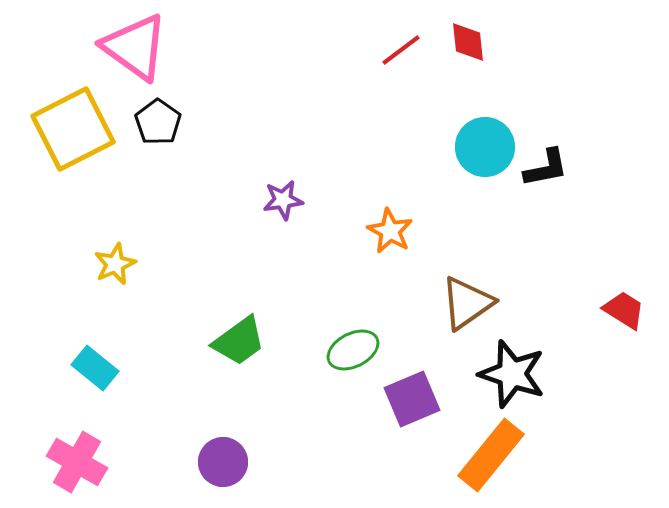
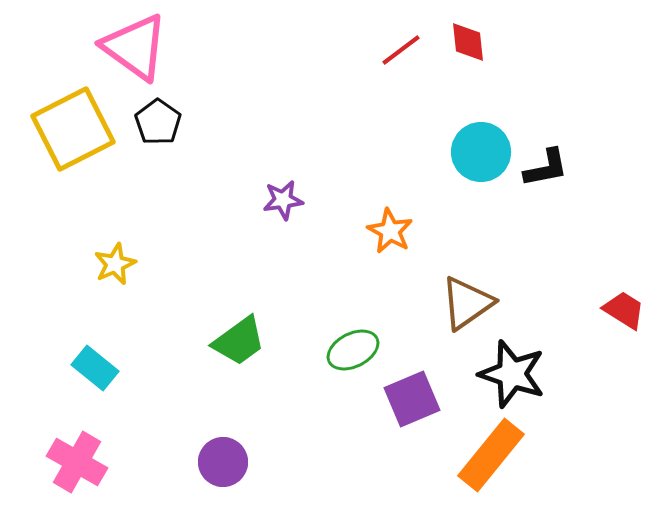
cyan circle: moved 4 px left, 5 px down
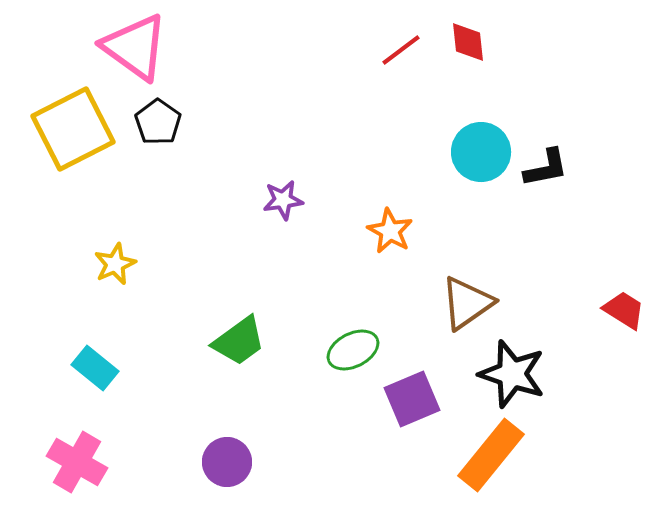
purple circle: moved 4 px right
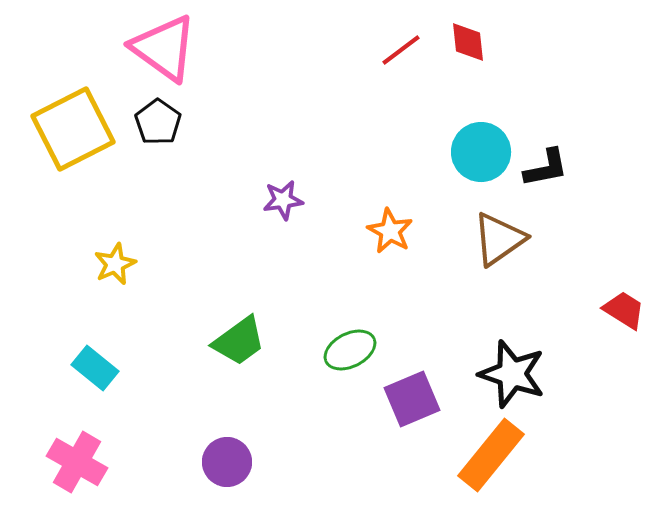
pink triangle: moved 29 px right, 1 px down
brown triangle: moved 32 px right, 64 px up
green ellipse: moved 3 px left
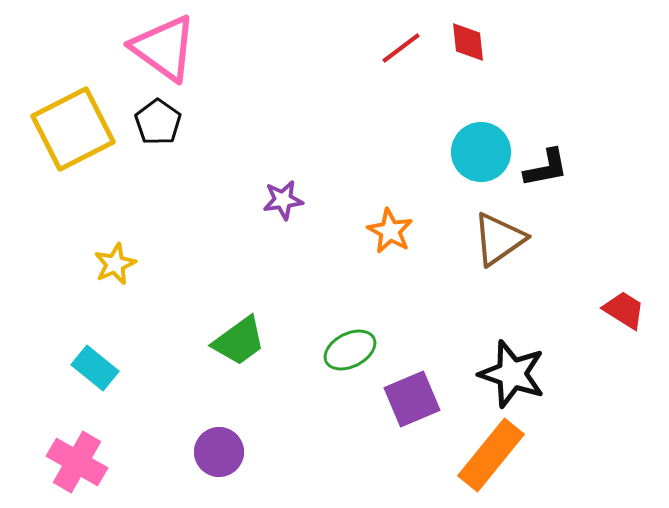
red line: moved 2 px up
purple circle: moved 8 px left, 10 px up
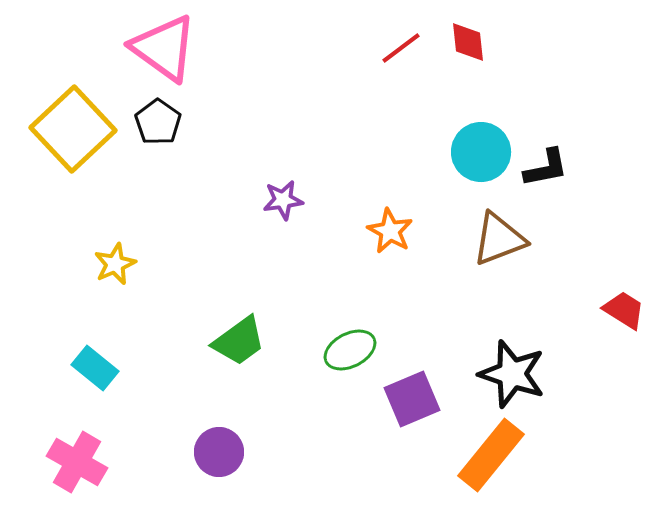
yellow square: rotated 16 degrees counterclockwise
brown triangle: rotated 14 degrees clockwise
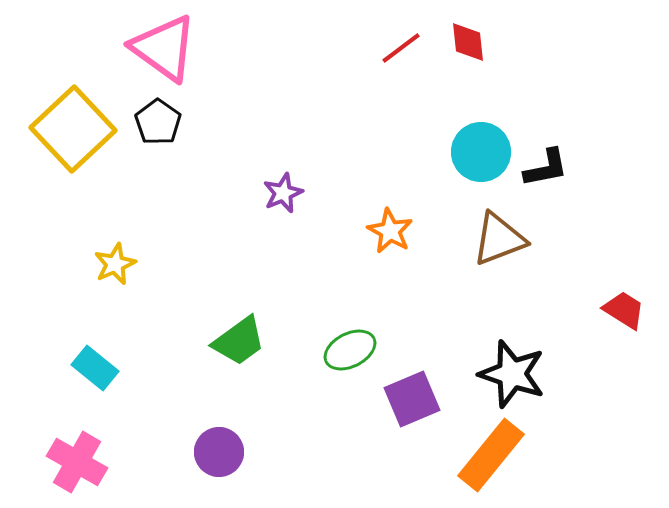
purple star: moved 7 px up; rotated 15 degrees counterclockwise
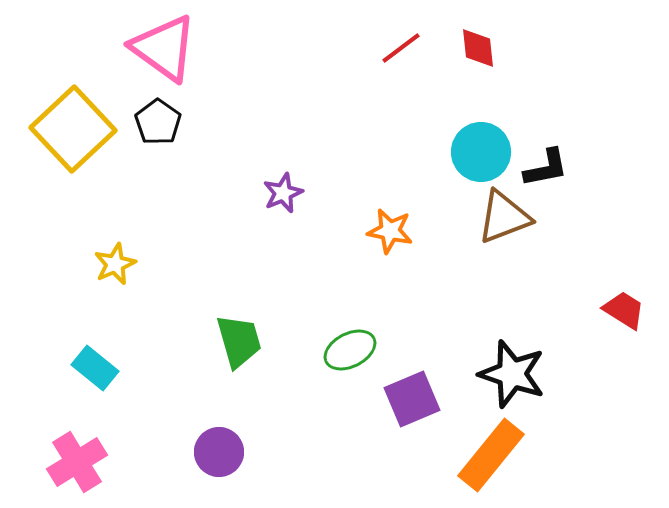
red diamond: moved 10 px right, 6 px down
orange star: rotated 18 degrees counterclockwise
brown triangle: moved 5 px right, 22 px up
green trapezoid: rotated 70 degrees counterclockwise
pink cross: rotated 28 degrees clockwise
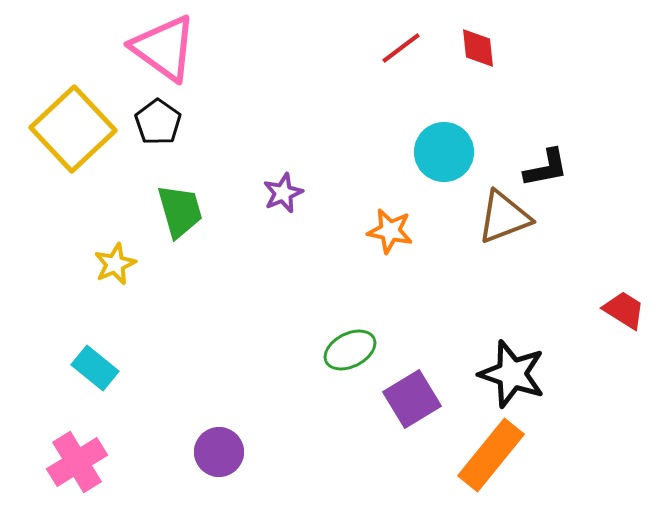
cyan circle: moved 37 px left
green trapezoid: moved 59 px left, 130 px up
purple square: rotated 8 degrees counterclockwise
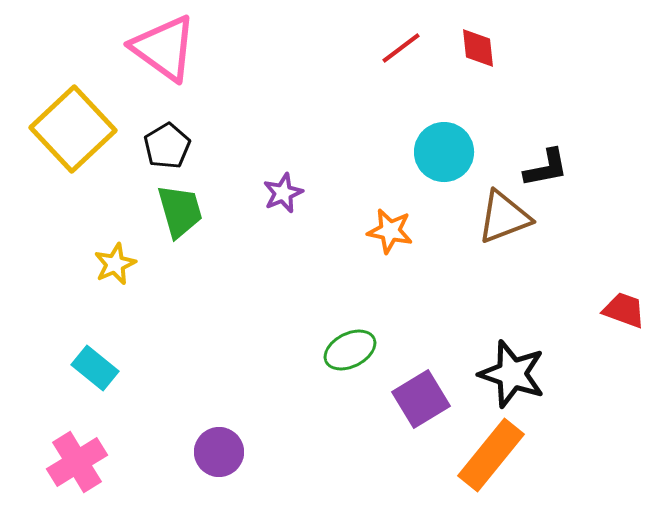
black pentagon: moved 9 px right, 24 px down; rotated 6 degrees clockwise
red trapezoid: rotated 12 degrees counterclockwise
purple square: moved 9 px right
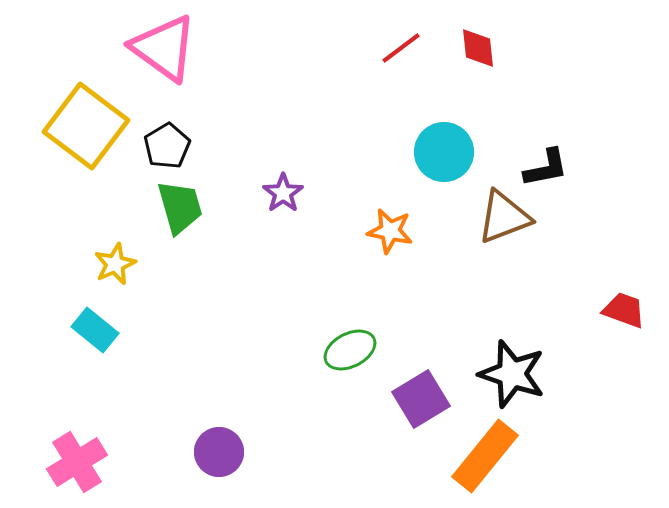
yellow square: moved 13 px right, 3 px up; rotated 10 degrees counterclockwise
purple star: rotated 12 degrees counterclockwise
green trapezoid: moved 4 px up
cyan rectangle: moved 38 px up
orange rectangle: moved 6 px left, 1 px down
